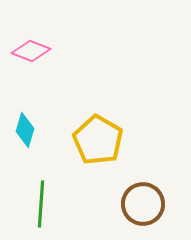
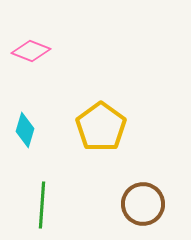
yellow pentagon: moved 3 px right, 13 px up; rotated 6 degrees clockwise
green line: moved 1 px right, 1 px down
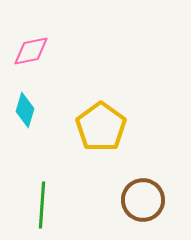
pink diamond: rotated 33 degrees counterclockwise
cyan diamond: moved 20 px up
brown circle: moved 4 px up
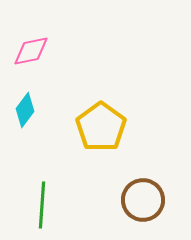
cyan diamond: rotated 20 degrees clockwise
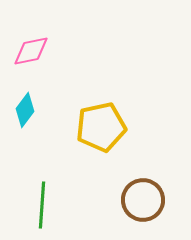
yellow pentagon: rotated 24 degrees clockwise
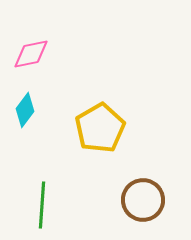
pink diamond: moved 3 px down
yellow pentagon: moved 1 px left, 1 px down; rotated 18 degrees counterclockwise
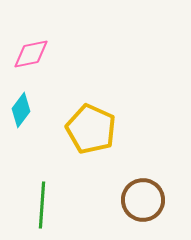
cyan diamond: moved 4 px left
yellow pentagon: moved 9 px left, 1 px down; rotated 18 degrees counterclockwise
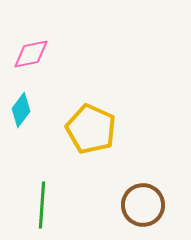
brown circle: moved 5 px down
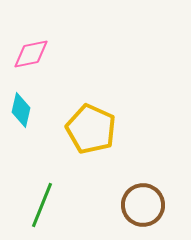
cyan diamond: rotated 24 degrees counterclockwise
green line: rotated 18 degrees clockwise
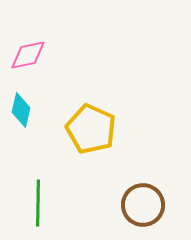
pink diamond: moved 3 px left, 1 px down
green line: moved 4 px left, 2 px up; rotated 21 degrees counterclockwise
